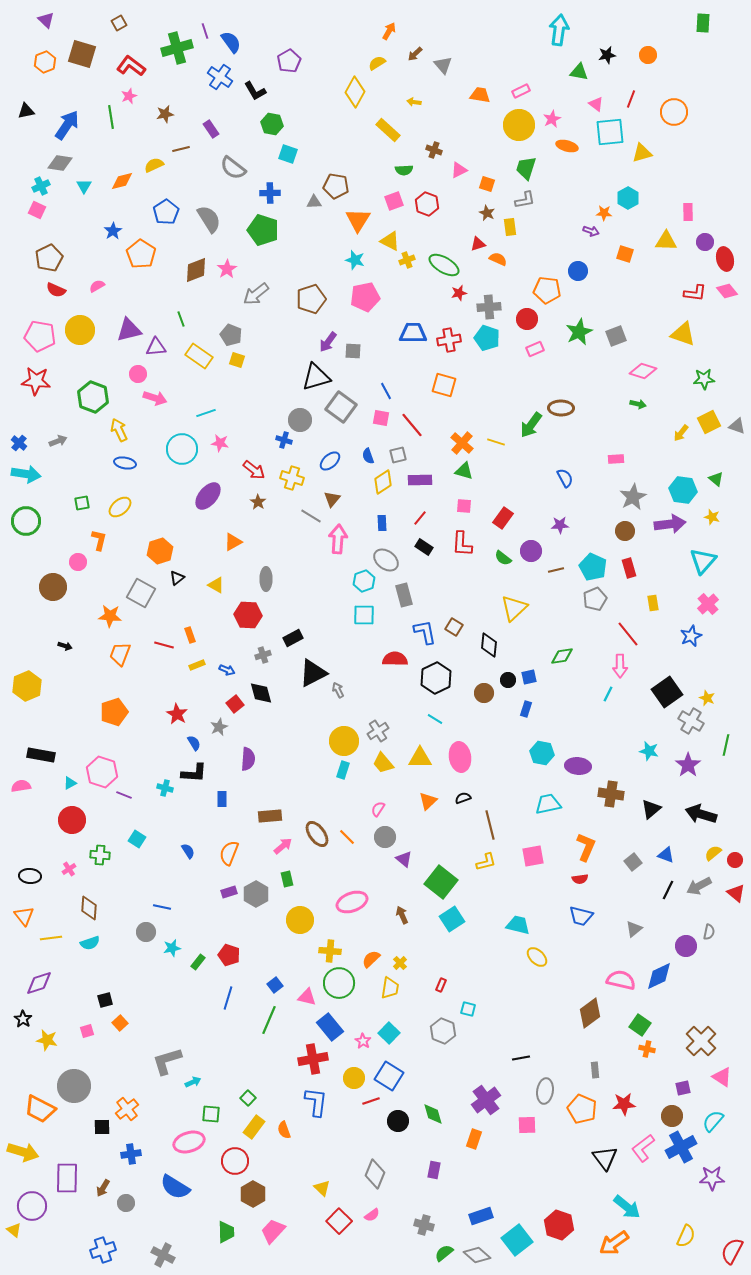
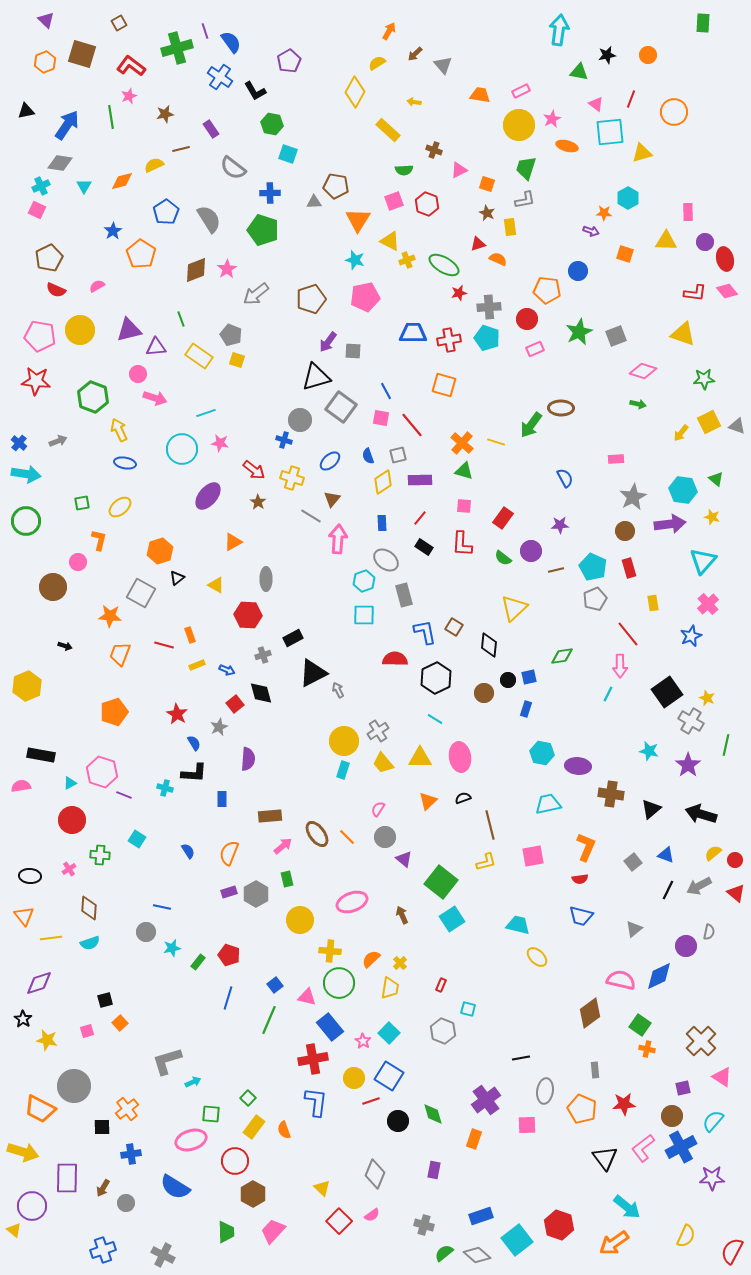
pink ellipse at (189, 1142): moved 2 px right, 2 px up
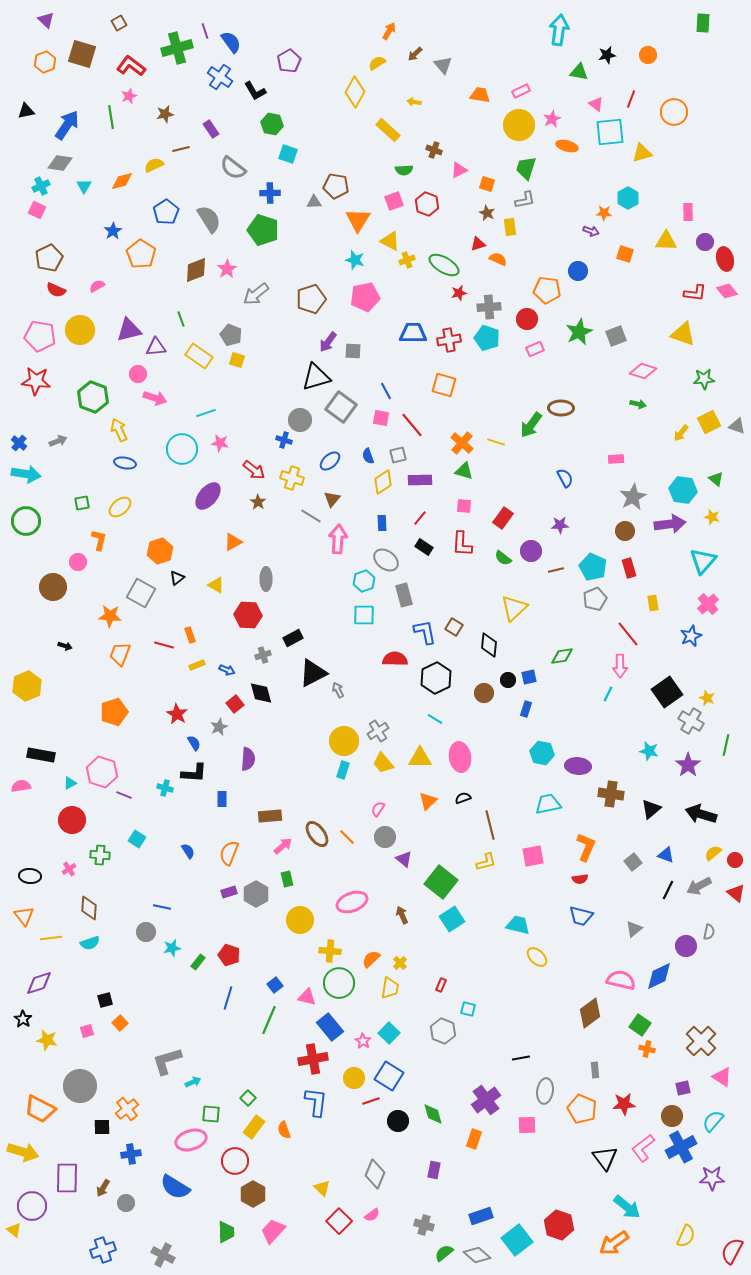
gray circle at (74, 1086): moved 6 px right
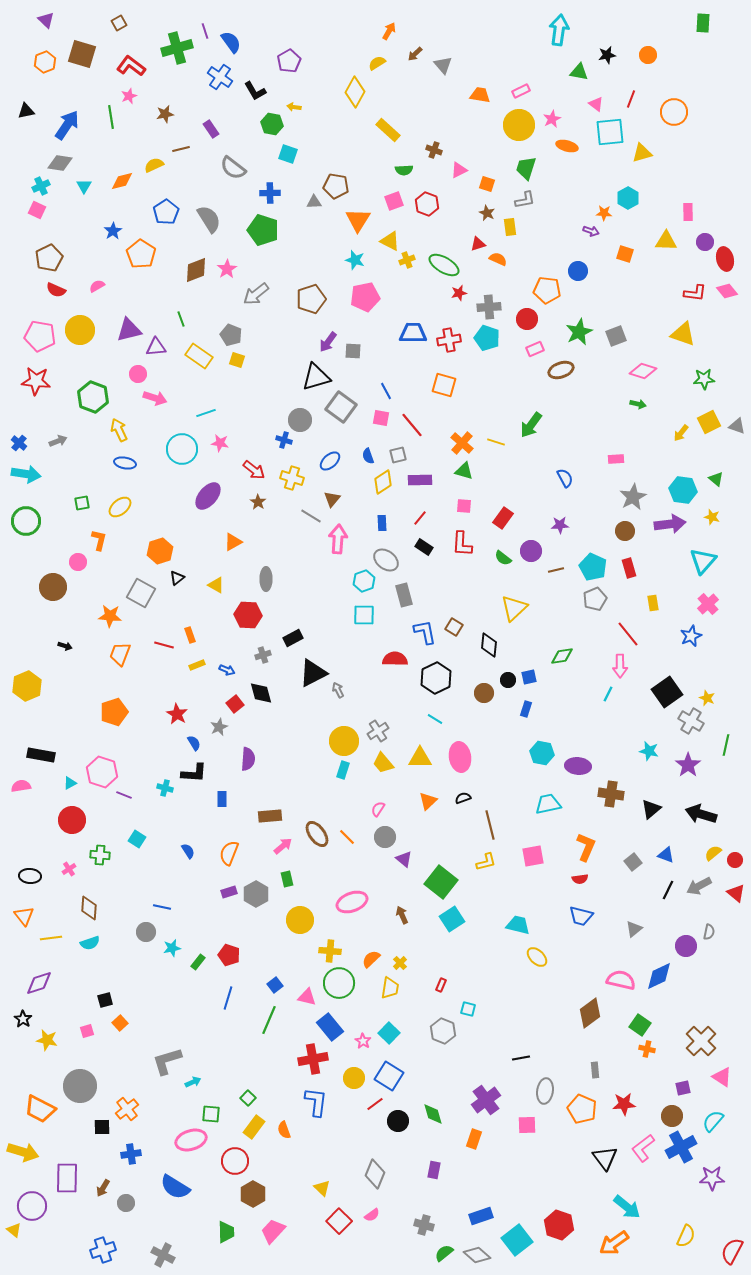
yellow arrow at (414, 102): moved 120 px left, 5 px down
brown ellipse at (561, 408): moved 38 px up; rotated 20 degrees counterclockwise
red line at (371, 1101): moved 4 px right, 3 px down; rotated 18 degrees counterclockwise
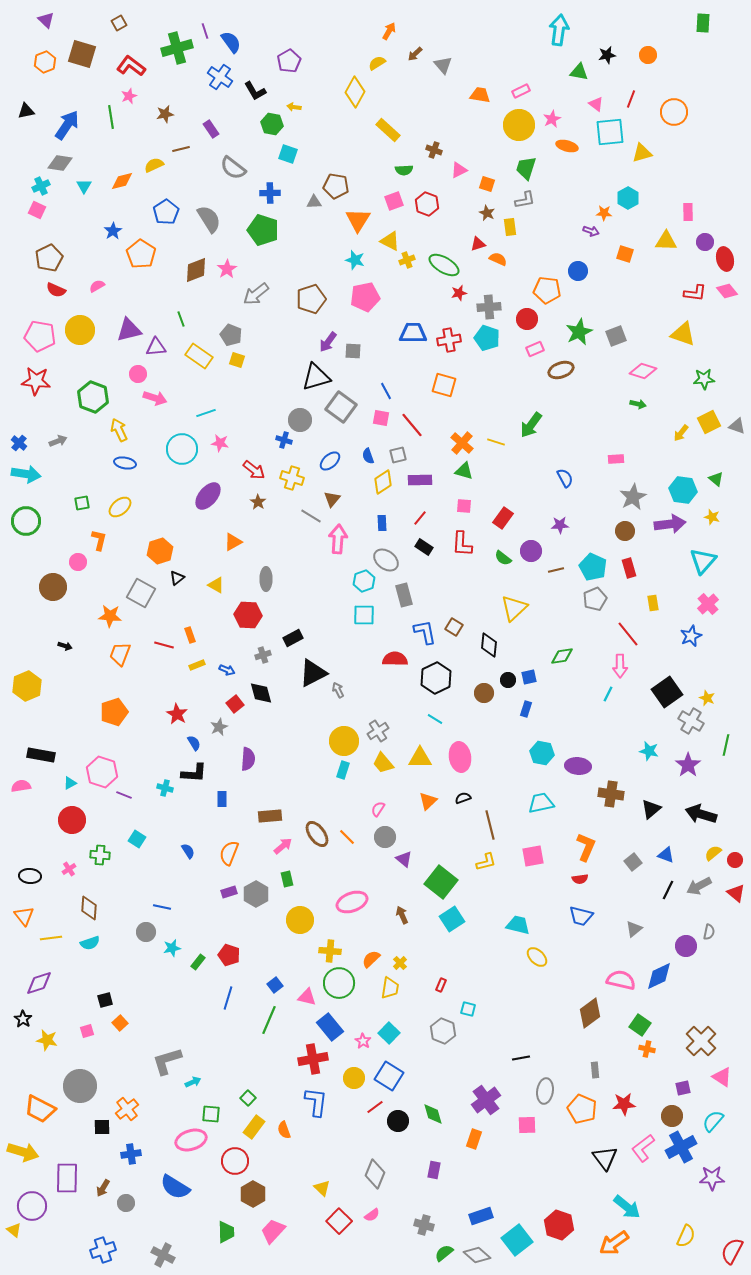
cyan trapezoid at (548, 804): moved 7 px left, 1 px up
red line at (375, 1104): moved 3 px down
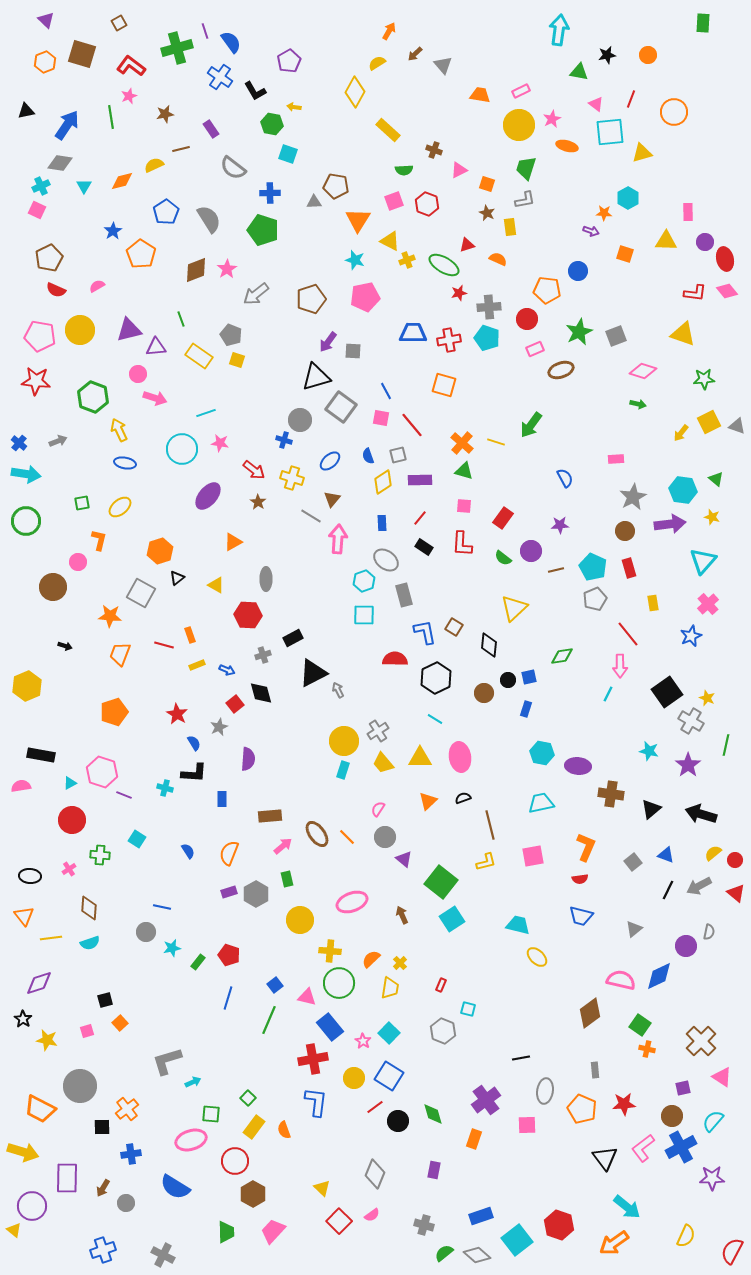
red triangle at (478, 244): moved 11 px left, 1 px down
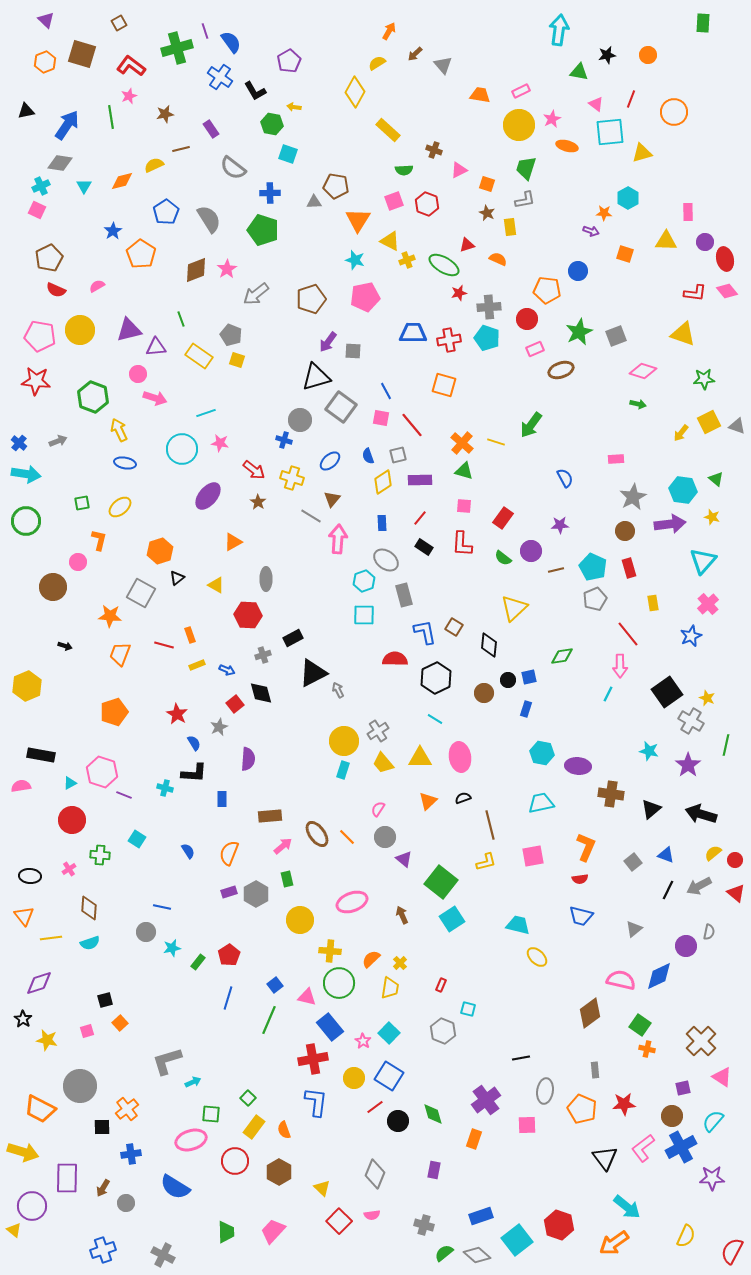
red pentagon at (229, 955): rotated 20 degrees clockwise
brown hexagon at (253, 1194): moved 26 px right, 22 px up
pink semicircle at (372, 1215): rotated 28 degrees clockwise
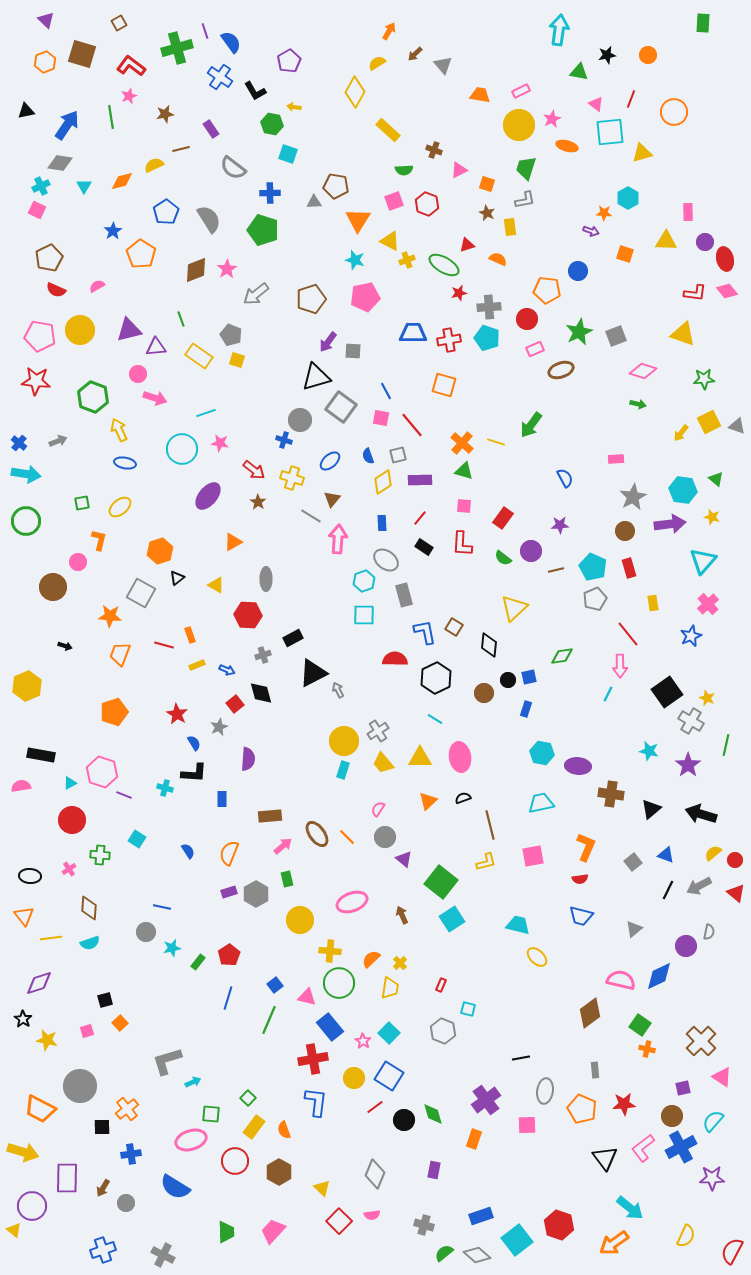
black circle at (398, 1121): moved 6 px right, 1 px up
cyan arrow at (627, 1207): moved 3 px right, 1 px down
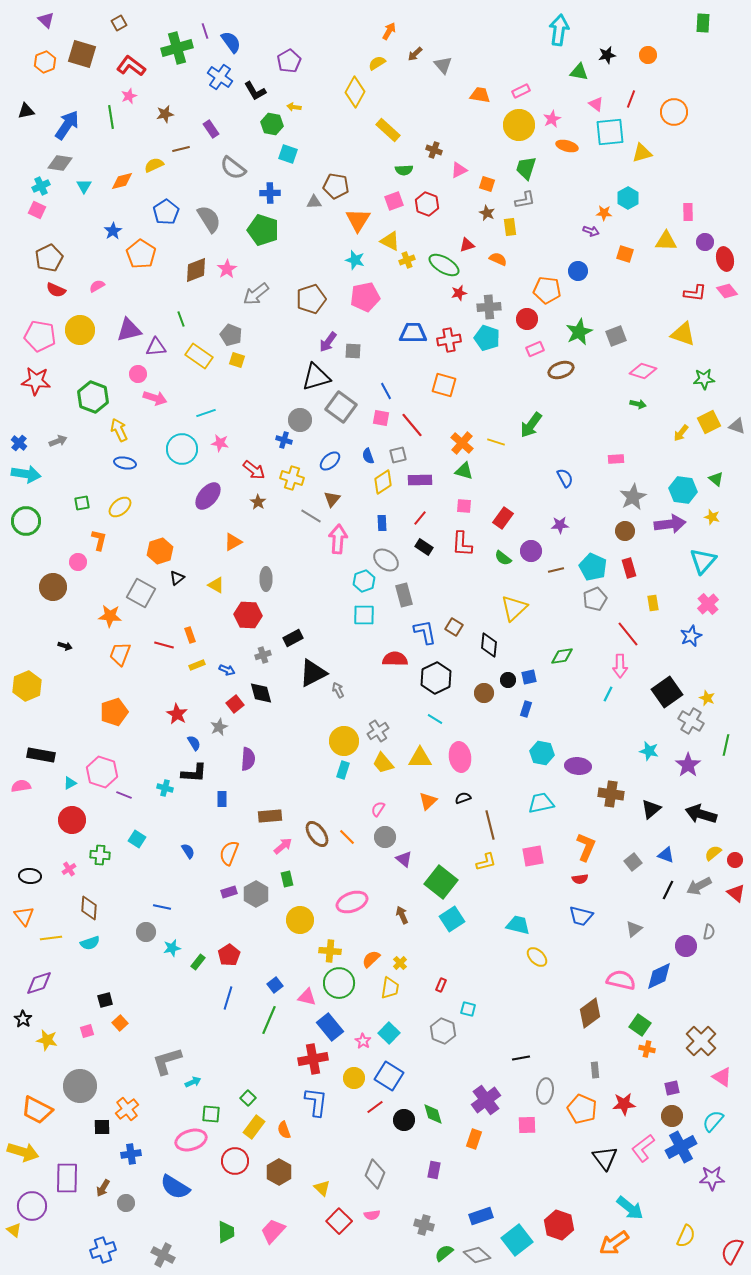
purple square at (683, 1088): moved 11 px left
orange trapezoid at (40, 1109): moved 3 px left, 1 px down
